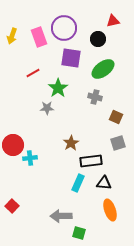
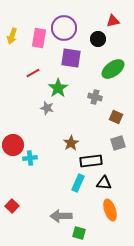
pink rectangle: moved 1 px down; rotated 30 degrees clockwise
green ellipse: moved 10 px right
gray star: rotated 16 degrees clockwise
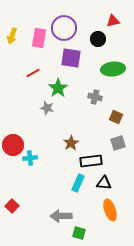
green ellipse: rotated 30 degrees clockwise
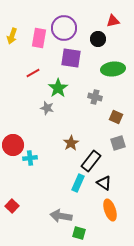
black rectangle: rotated 45 degrees counterclockwise
black triangle: rotated 28 degrees clockwise
gray arrow: rotated 10 degrees clockwise
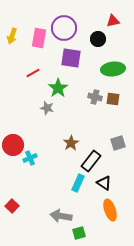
brown square: moved 3 px left, 18 px up; rotated 16 degrees counterclockwise
cyan cross: rotated 16 degrees counterclockwise
green square: rotated 32 degrees counterclockwise
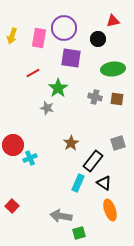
brown square: moved 4 px right
black rectangle: moved 2 px right
